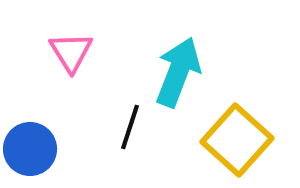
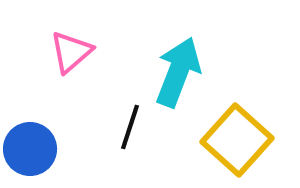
pink triangle: rotated 21 degrees clockwise
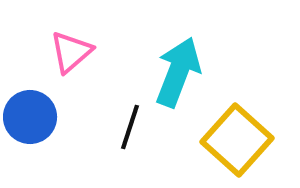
blue circle: moved 32 px up
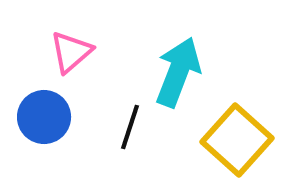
blue circle: moved 14 px right
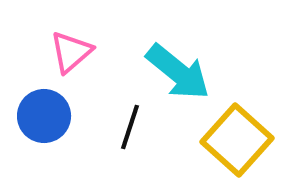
cyan arrow: rotated 108 degrees clockwise
blue circle: moved 1 px up
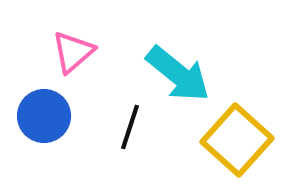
pink triangle: moved 2 px right
cyan arrow: moved 2 px down
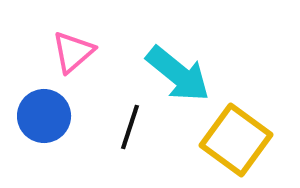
yellow square: moved 1 px left; rotated 6 degrees counterclockwise
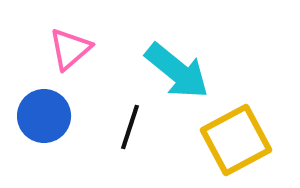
pink triangle: moved 3 px left, 3 px up
cyan arrow: moved 1 px left, 3 px up
yellow square: rotated 26 degrees clockwise
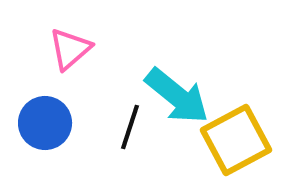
cyan arrow: moved 25 px down
blue circle: moved 1 px right, 7 px down
